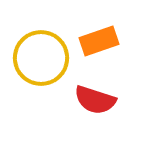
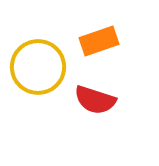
yellow circle: moved 3 px left, 9 px down
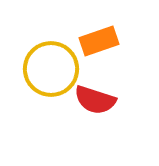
yellow circle: moved 13 px right, 2 px down
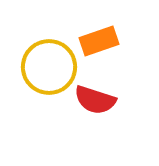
yellow circle: moved 2 px left, 2 px up
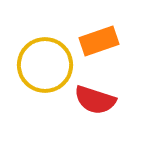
yellow circle: moved 4 px left, 2 px up
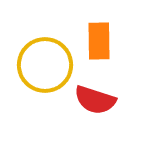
orange rectangle: rotated 72 degrees counterclockwise
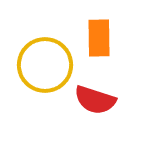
orange rectangle: moved 3 px up
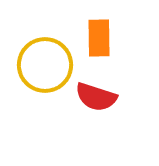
red semicircle: moved 1 px right, 3 px up
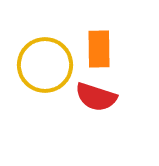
orange rectangle: moved 11 px down
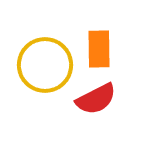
red semicircle: moved 2 px down; rotated 45 degrees counterclockwise
